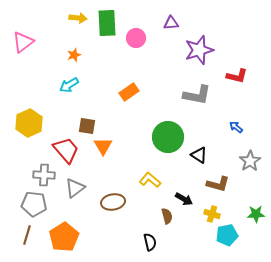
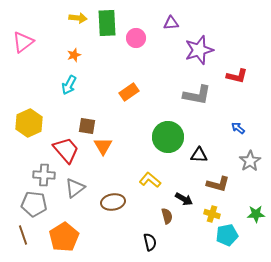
cyan arrow: rotated 30 degrees counterclockwise
blue arrow: moved 2 px right, 1 px down
black triangle: rotated 30 degrees counterclockwise
brown line: moved 4 px left; rotated 36 degrees counterclockwise
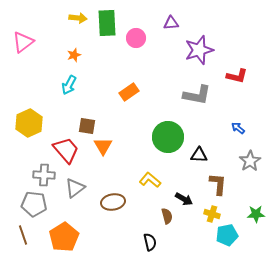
brown L-shape: rotated 100 degrees counterclockwise
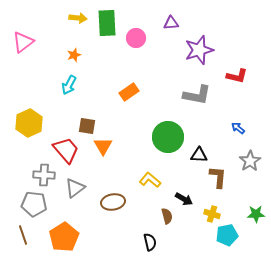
brown L-shape: moved 7 px up
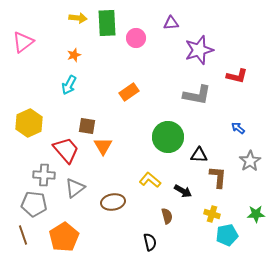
black arrow: moved 1 px left, 8 px up
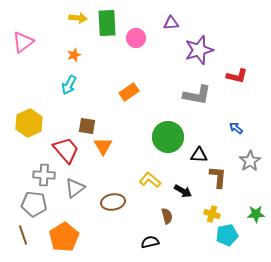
blue arrow: moved 2 px left
black semicircle: rotated 90 degrees counterclockwise
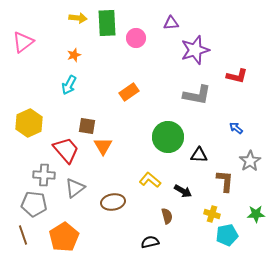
purple star: moved 4 px left
brown L-shape: moved 7 px right, 4 px down
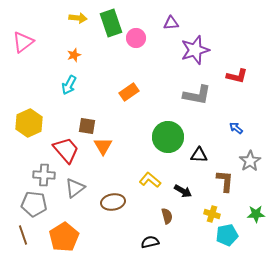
green rectangle: moved 4 px right; rotated 16 degrees counterclockwise
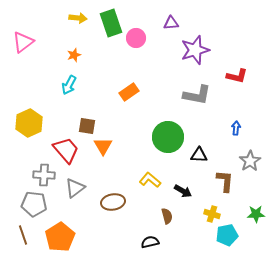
blue arrow: rotated 56 degrees clockwise
orange pentagon: moved 4 px left
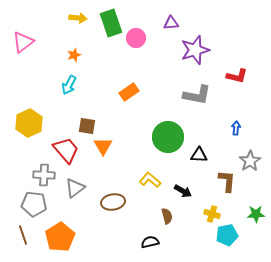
brown L-shape: moved 2 px right
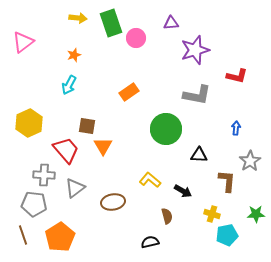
green circle: moved 2 px left, 8 px up
